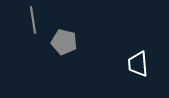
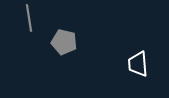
gray line: moved 4 px left, 2 px up
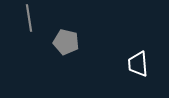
gray pentagon: moved 2 px right
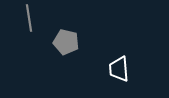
white trapezoid: moved 19 px left, 5 px down
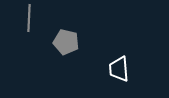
gray line: rotated 12 degrees clockwise
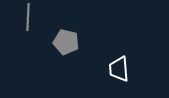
gray line: moved 1 px left, 1 px up
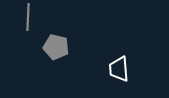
gray pentagon: moved 10 px left, 5 px down
